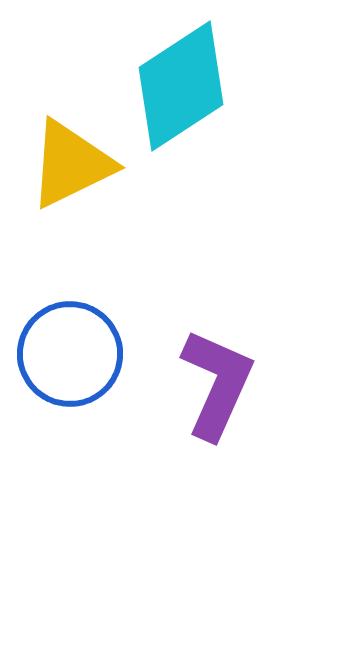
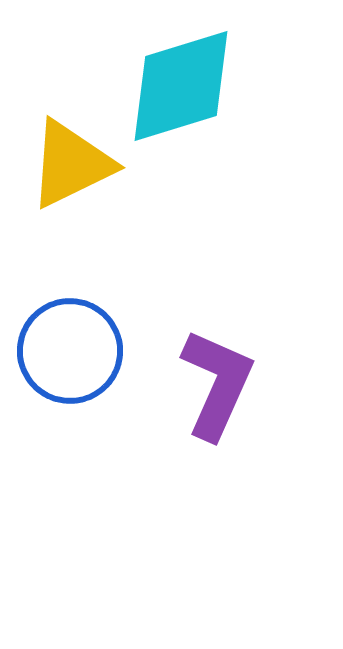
cyan diamond: rotated 16 degrees clockwise
blue circle: moved 3 px up
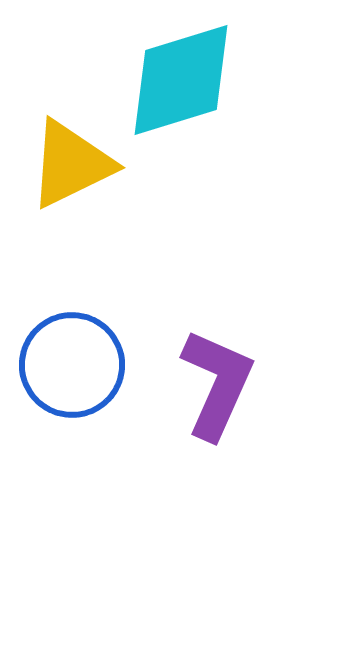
cyan diamond: moved 6 px up
blue circle: moved 2 px right, 14 px down
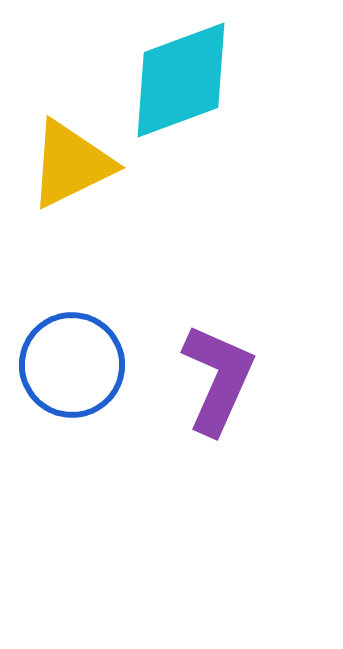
cyan diamond: rotated 3 degrees counterclockwise
purple L-shape: moved 1 px right, 5 px up
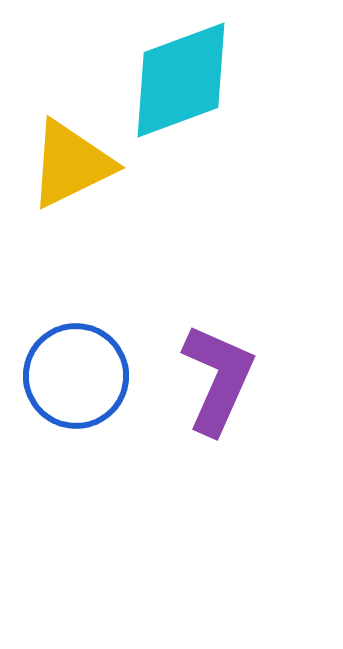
blue circle: moved 4 px right, 11 px down
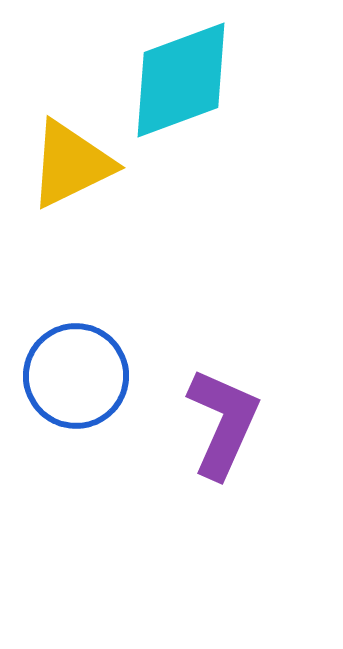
purple L-shape: moved 5 px right, 44 px down
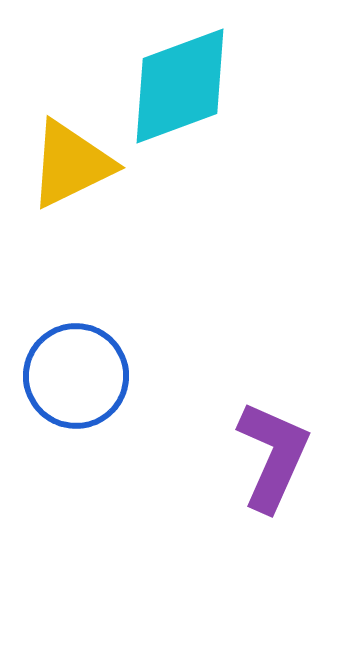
cyan diamond: moved 1 px left, 6 px down
purple L-shape: moved 50 px right, 33 px down
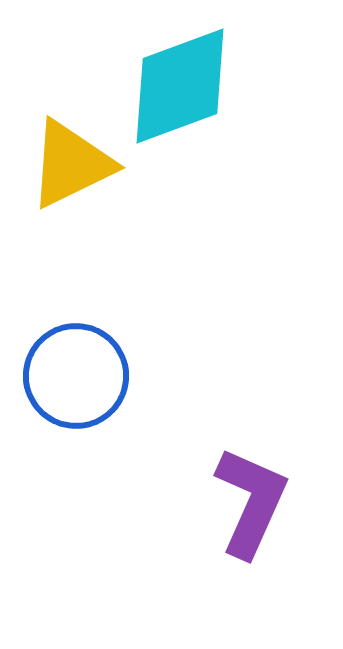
purple L-shape: moved 22 px left, 46 px down
